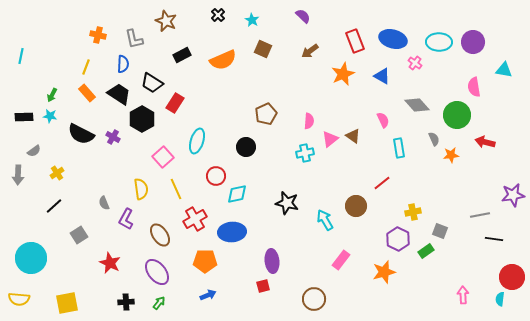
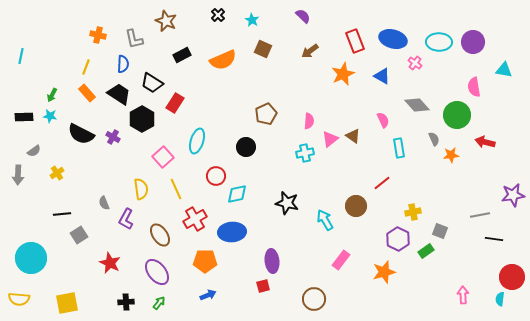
black line at (54, 206): moved 8 px right, 8 px down; rotated 36 degrees clockwise
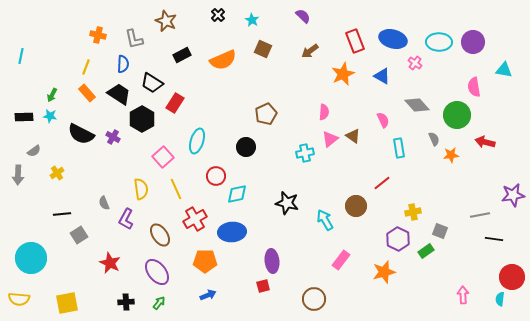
pink semicircle at (309, 121): moved 15 px right, 9 px up
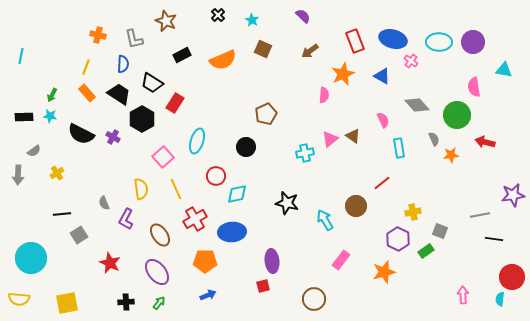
pink cross at (415, 63): moved 4 px left, 2 px up
pink semicircle at (324, 112): moved 17 px up
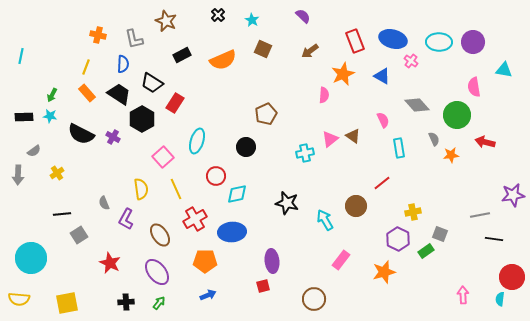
gray square at (440, 231): moved 3 px down
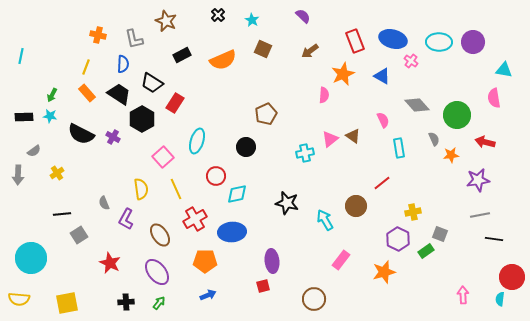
pink semicircle at (474, 87): moved 20 px right, 11 px down
purple star at (513, 195): moved 35 px left, 15 px up
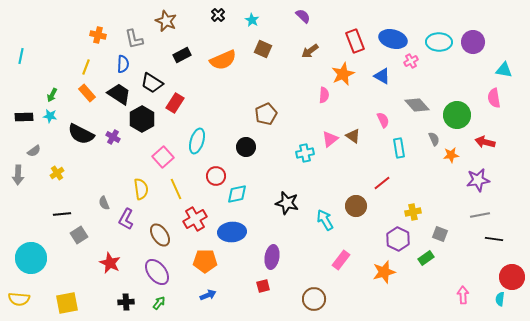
pink cross at (411, 61): rotated 24 degrees clockwise
green rectangle at (426, 251): moved 7 px down
purple ellipse at (272, 261): moved 4 px up; rotated 15 degrees clockwise
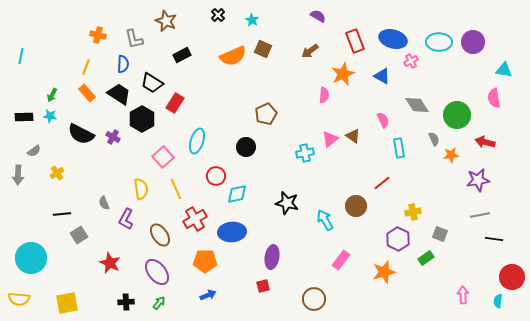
purple semicircle at (303, 16): moved 15 px right; rotated 14 degrees counterclockwise
orange semicircle at (223, 60): moved 10 px right, 4 px up
gray diamond at (417, 105): rotated 10 degrees clockwise
cyan semicircle at (500, 299): moved 2 px left, 2 px down
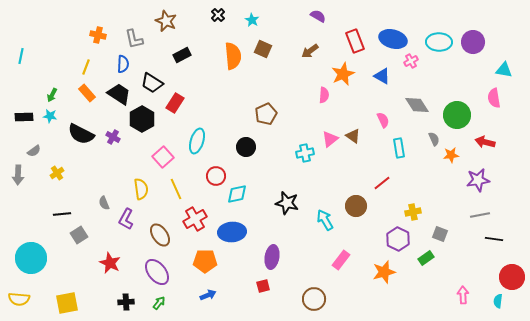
orange semicircle at (233, 56): rotated 72 degrees counterclockwise
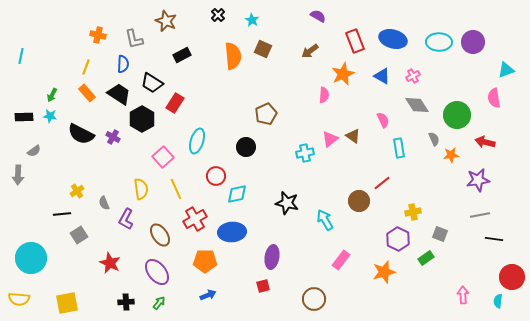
pink cross at (411, 61): moved 2 px right, 15 px down
cyan triangle at (504, 70): moved 2 px right; rotated 30 degrees counterclockwise
yellow cross at (57, 173): moved 20 px right, 18 px down
brown circle at (356, 206): moved 3 px right, 5 px up
